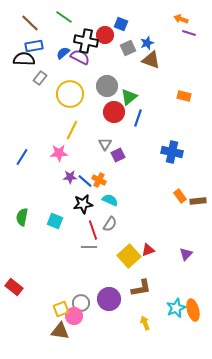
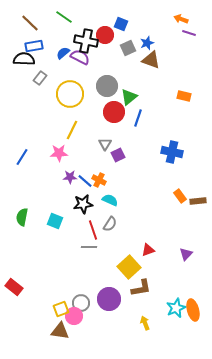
yellow square at (129, 256): moved 11 px down
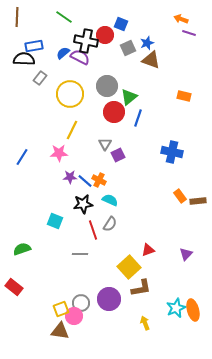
brown line at (30, 23): moved 13 px left, 6 px up; rotated 48 degrees clockwise
green semicircle at (22, 217): moved 32 px down; rotated 60 degrees clockwise
gray line at (89, 247): moved 9 px left, 7 px down
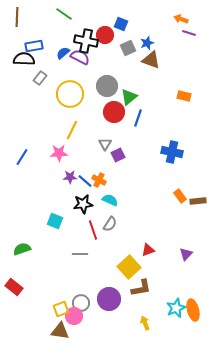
green line at (64, 17): moved 3 px up
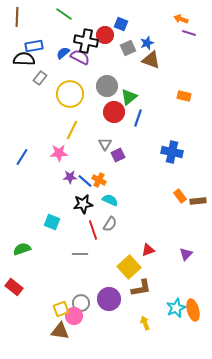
cyan square at (55, 221): moved 3 px left, 1 px down
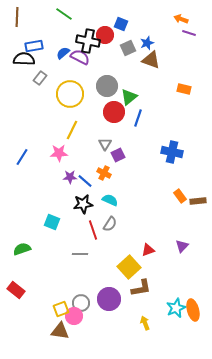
black cross at (86, 41): moved 2 px right
orange rectangle at (184, 96): moved 7 px up
orange cross at (99, 180): moved 5 px right, 7 px up
purple triangle at (186, 254): moved 4 px left, 8 px up
red rectangle at (14, 287): moved 2 px right, 3 px down
